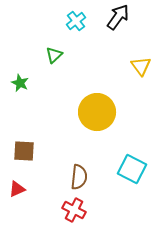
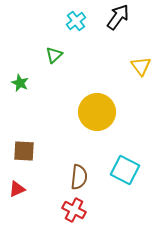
cyan square: moved 7 px left, 1 px down
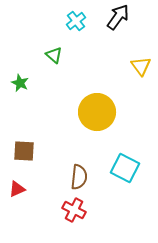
green triangle: rotated 36 degrees counterclockwise
cyan square: moved 2 px up
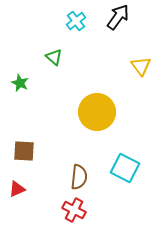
green triangle: moved 2 px down
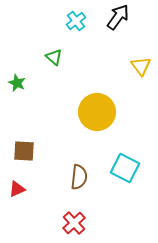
green star: moved 3 px left
red cross: moved 13 px down; rotated 20 degrees clockwise
